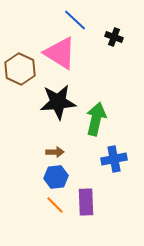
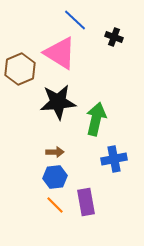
brown hexagon: rotated 12 degrees clockwise
blue hexagon: moved 1 px left
purple rectangle: rotated 8 degrees counterclockwise
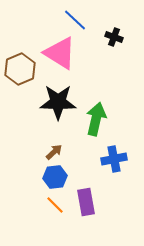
black star: rotated 6 degrees clockwise
brown arrow: moved 1 px left; rotated 42 degrees counterclockwise
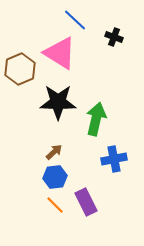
purple rectangle: rotated 16 degrees counterclockwise
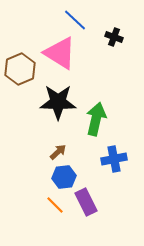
brown arrow: moved 4 px right
blue hexagon: moved 9 px right
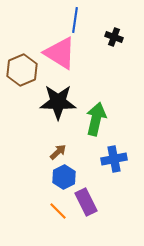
blue line: rotated 55 degrees clockwise
brown hexagon: moved 2 px right, 1 px down
blue hexagon: rotated 20 degrees counterclockwise
orange line: moved 3 px right, 6 px down
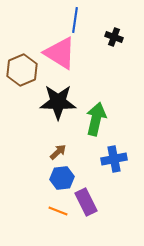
blue hexagon: moved 2 px left, 1 px down; rotated 20 degrees clockwise
orange line: rotated 24 degrees counterclockwise
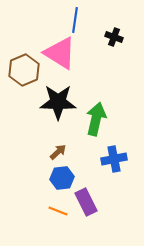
brown hexagon: moved 2 px right
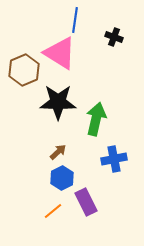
blue hexagon: rotated 20 degrees counterclockwise
orange line: moved 5 px left; rotated 60 degrees counterclockwise
